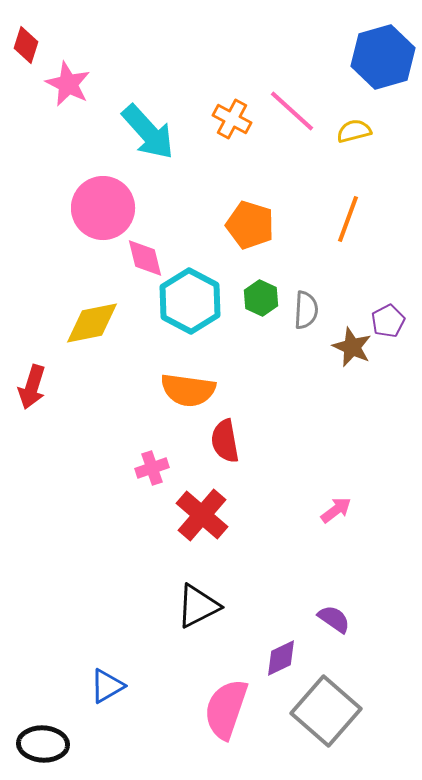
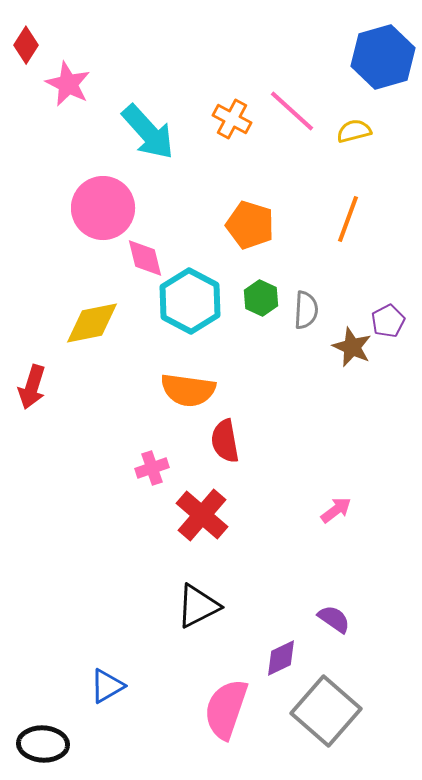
red diamond: rotated 15 degrees clockwise
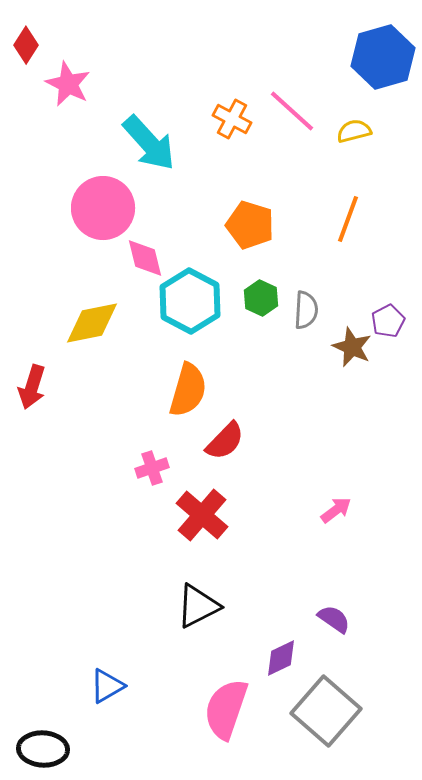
cyan arrow: moved 1 px right, 11 px down
orange semicircle: rotated 82 degrees counterclockwise
red semicircle: rotated 126 degrees counterclockwise
black ellipse: moved 5 px down
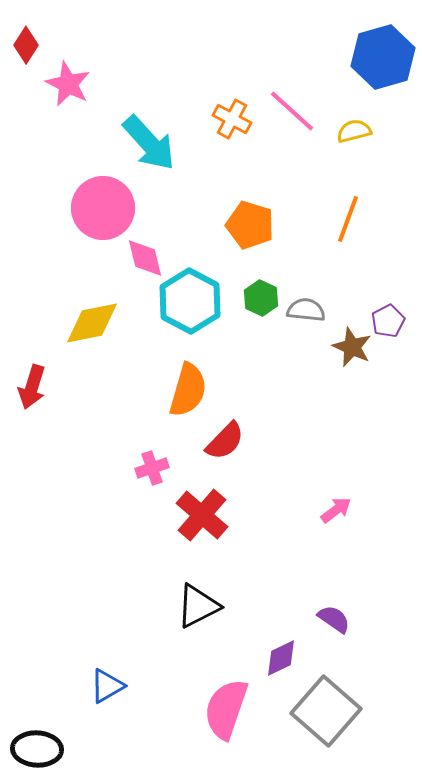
gray semicircle: rotated 87 degrees counterclockwise
black ellipse: moved 6 px left
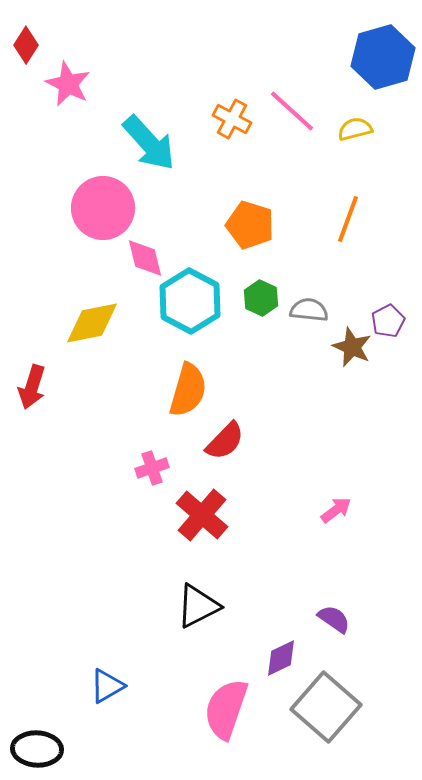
yellow semicircle: moved 1 px right, 2 px up
gray semicircle: moved 3 px right
gray square: moved 4 px up
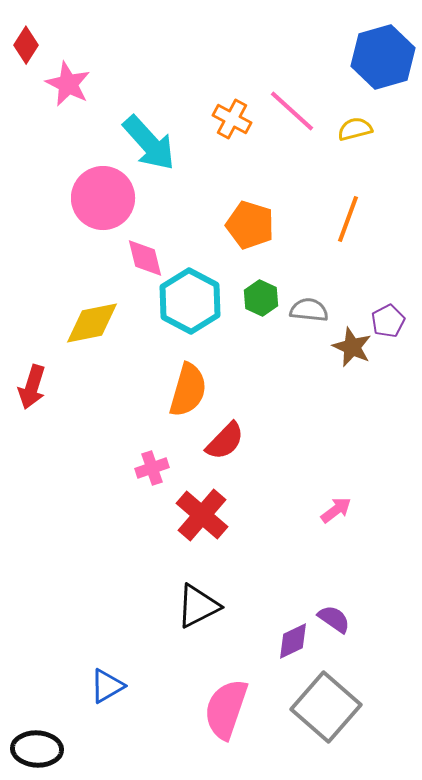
pink circle: moved 10 px up
purple diamond: moved 12 px right, 17 px up
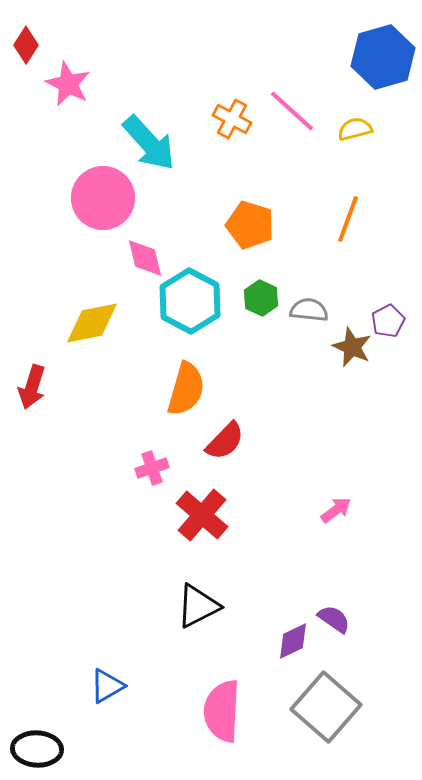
orange semicircle: moved 2 px left, 1 px up
pink semicircle: moved 4 px left, 2 px down; rotated 16 degrees counterclockwise
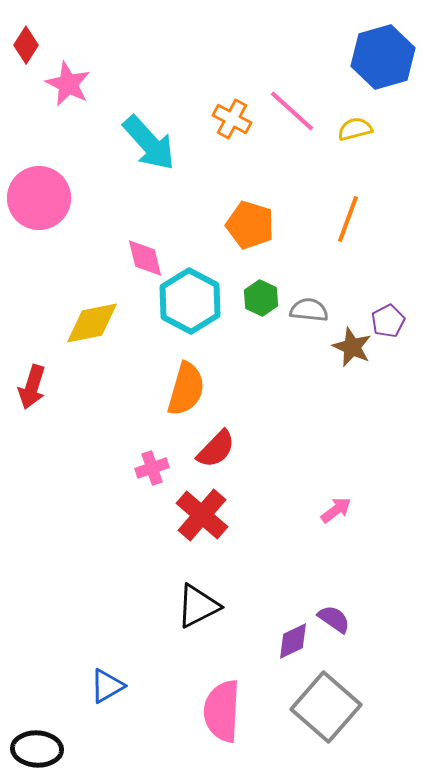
pink circle: moved 64 px left
red semicircle: moved 9 px left, 8 px down
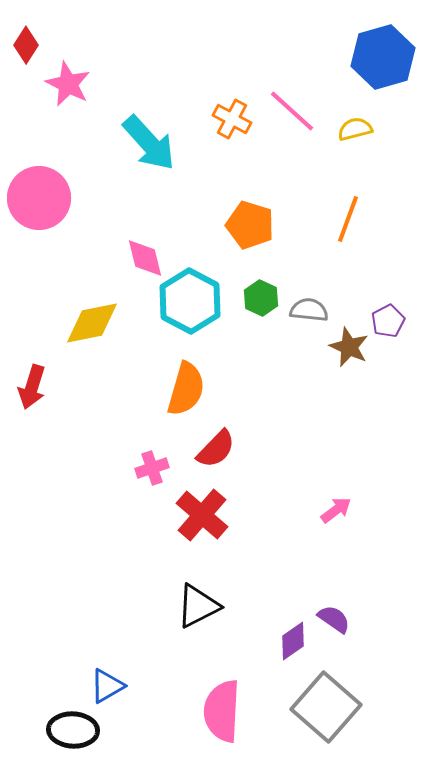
brown star: moved 3 px left
purple diamond: rotated 9 degrees counterclockwise
black ellipse: moved 36 px right, 19 px up
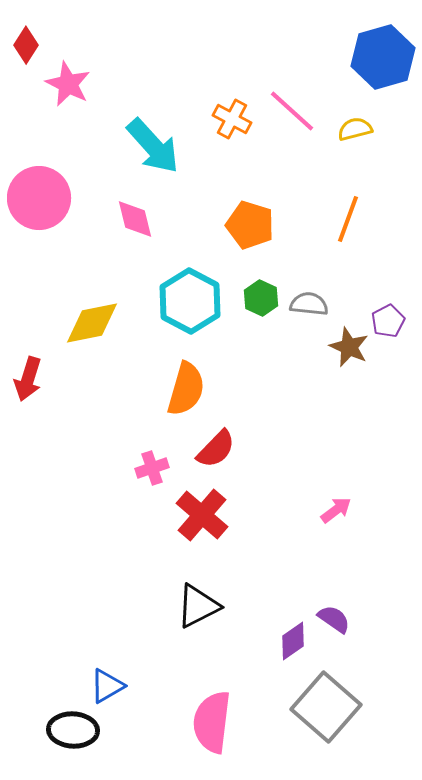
cyan arrow: moved 4 px right, 3 px down
pink diamond: moved 10 px left, 39 px up
gray semicircle: moved 6 px up
red arrow: moved 4 px left, 8 px up
pink semicircle: moved 10 px left, 11 px down; rotated 4 degrees clockwise
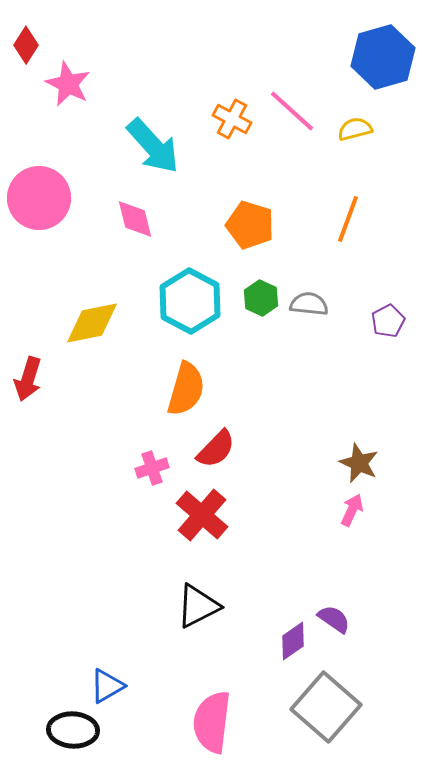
brown star: moved 10 px right, 116 px down
pink arrow: moved 16 px right; rotated 28 degrees counterclockwise
